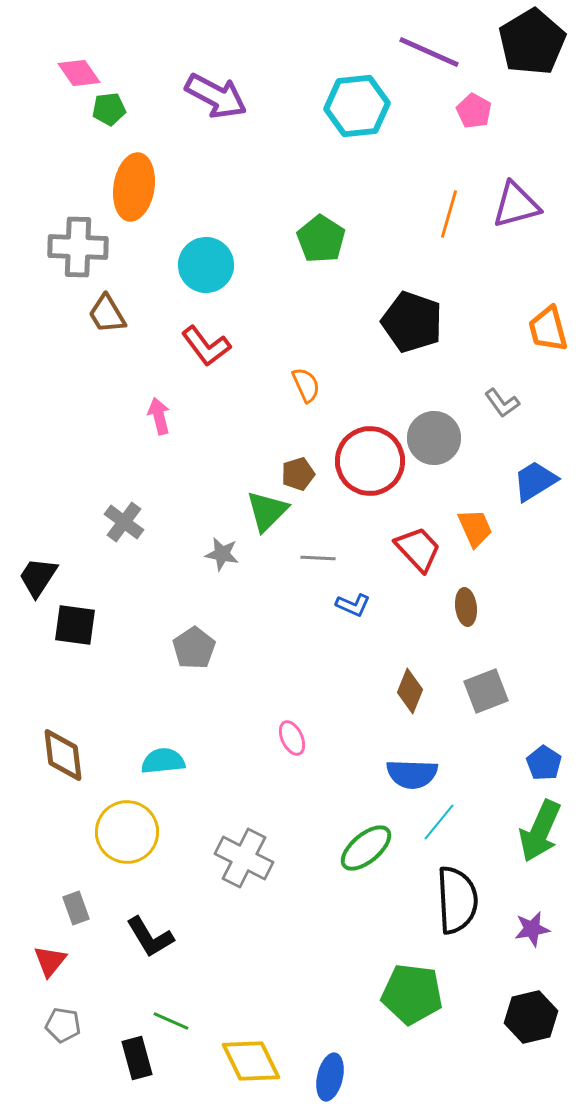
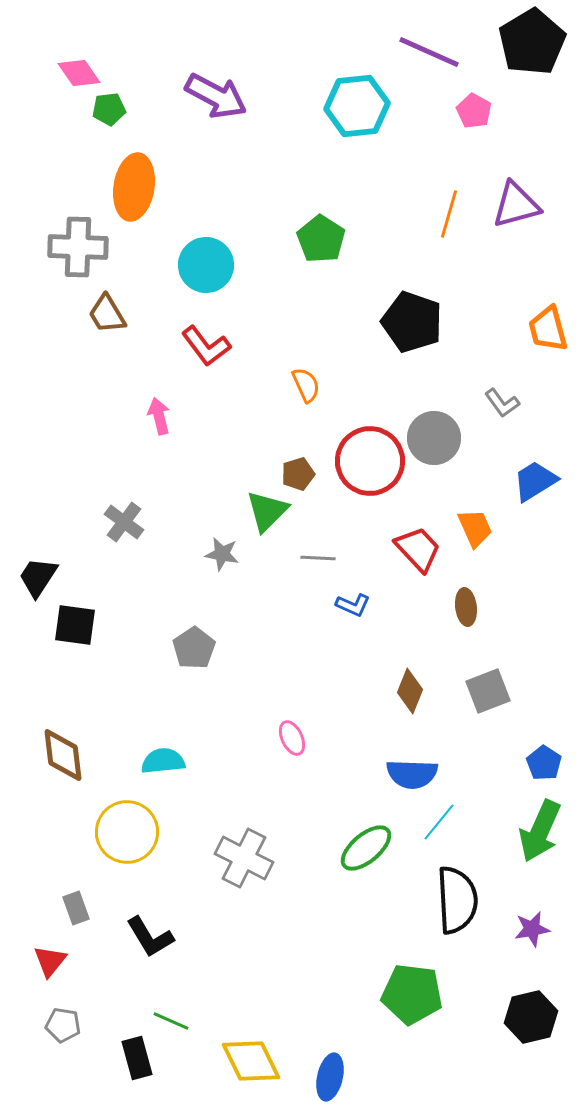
gray square at (486, 691): moved 2 px right
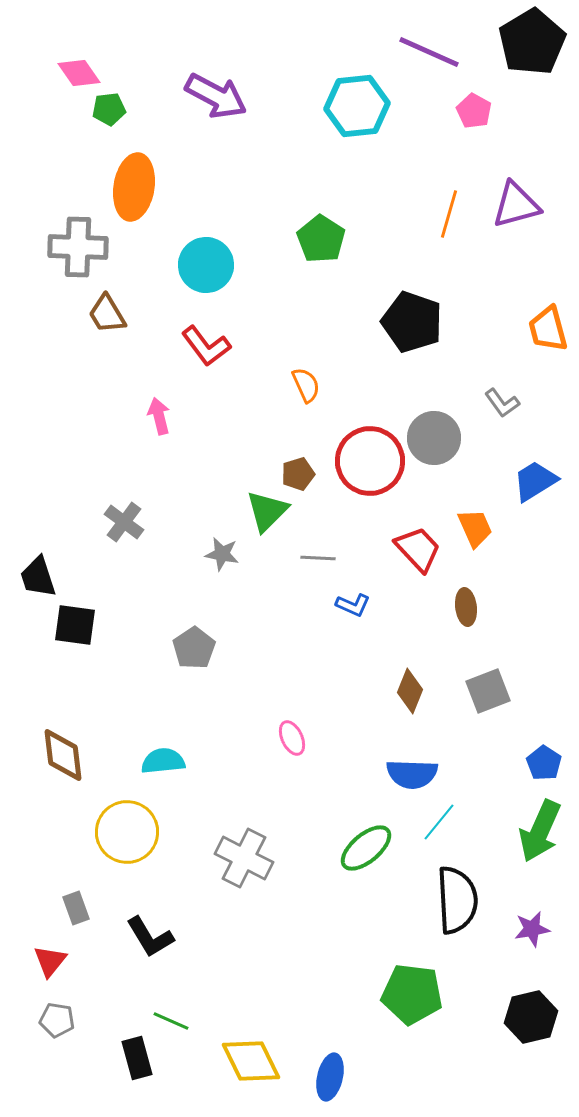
black trapezoid at (38, 577): rotated 51 degrees counterclockwise
gray pentagon at (63, 1025): moved 6 px left, 5 px up
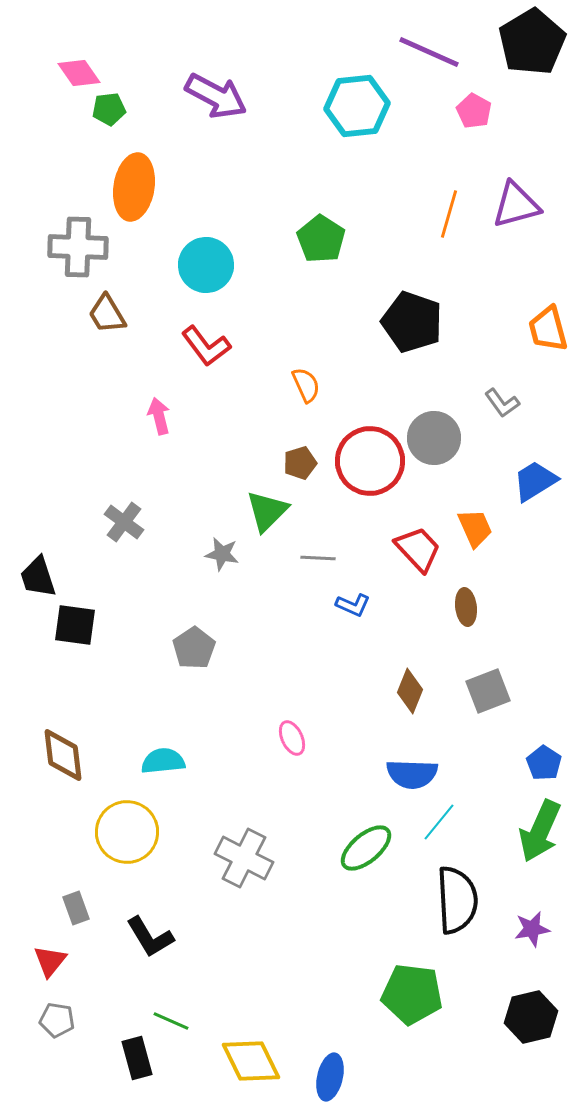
brown pentagon at (298, 474): moved 2 px right, 11 px up
